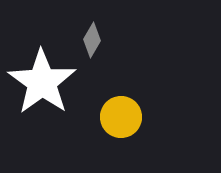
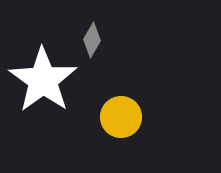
white star: moved 1 px right, 2 px up
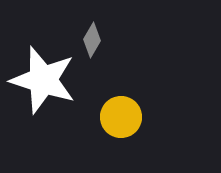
white star: rotated 18 degrees counterclockwise
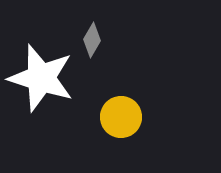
white star: moved 2 px left, 2 px up
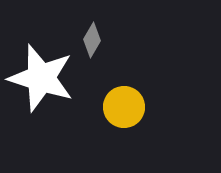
yellow circle: moved 3 px right, 10 px up
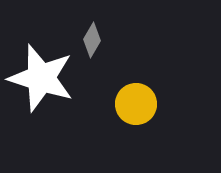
yellow circle: moved 12 px right, 3 px up
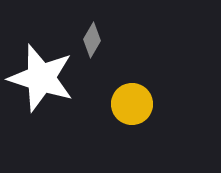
yellow circle: moved 4 px left
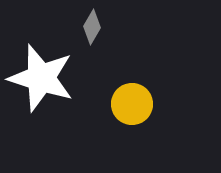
gray diamond: moved 13 px up
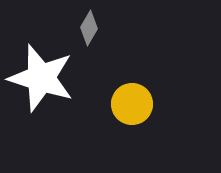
gray diamond: moved 3 px left, 1 px down
